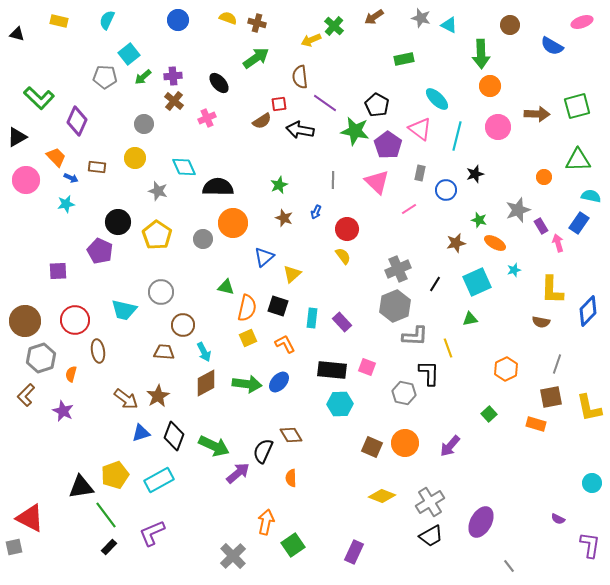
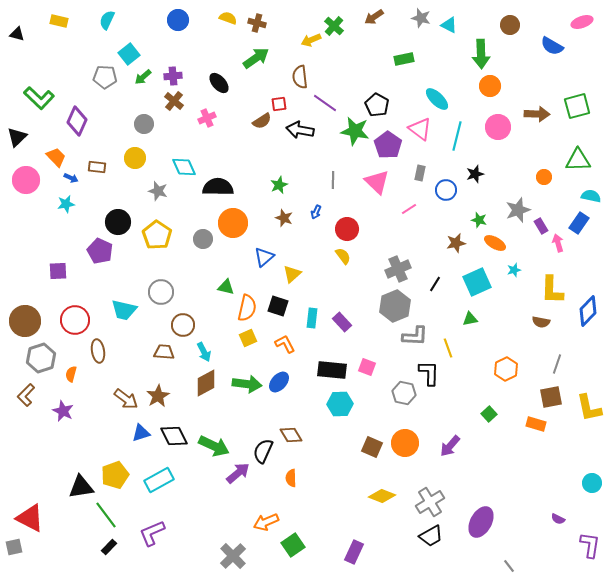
black triangle at (17, 137): rotated 15 degrees counterclockwise
black diamond at (174, 436): rotated 48 degrees counterclockwise
orange arrow at (266, 522): rotated 125 degrees counterclockwise
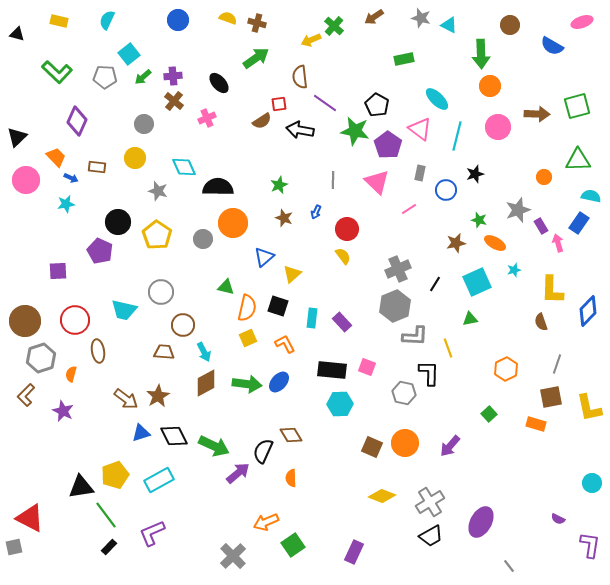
green L-shape at (39, 98): moved 18 px right, 26 px up
brown semicircle at (541, 322): rotated 60 degrees clockwise
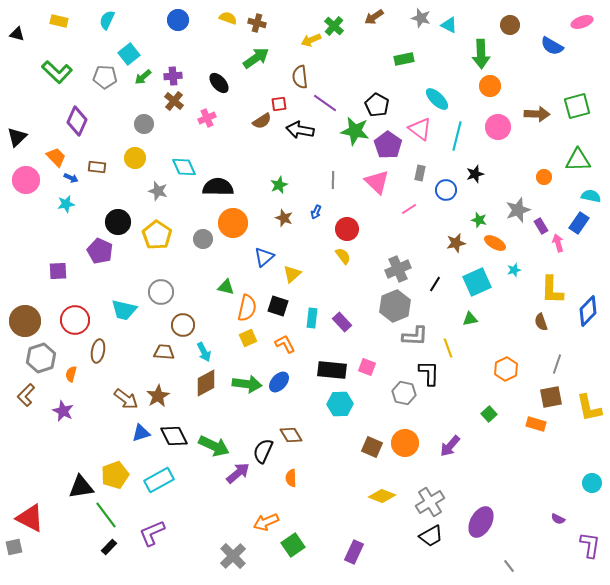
brown ellipse at (98, 351): rotated 20 degrees clockwise
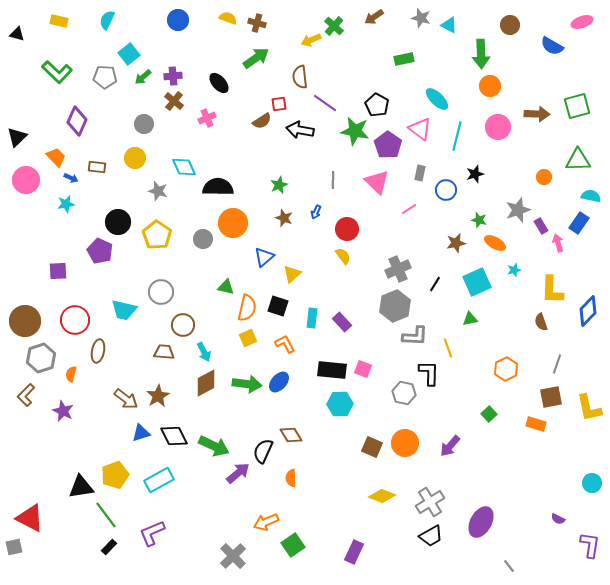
pink square at (367, 367): moved 4 px left, 2 px down
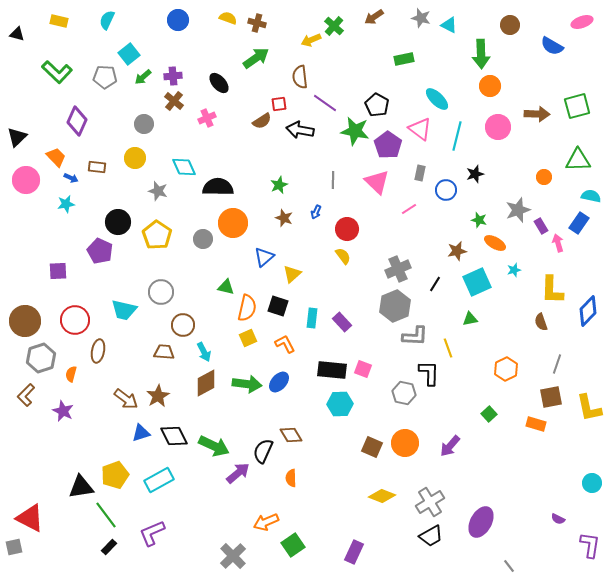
brown star at (456, 243): moved 1 px right, 8 px down
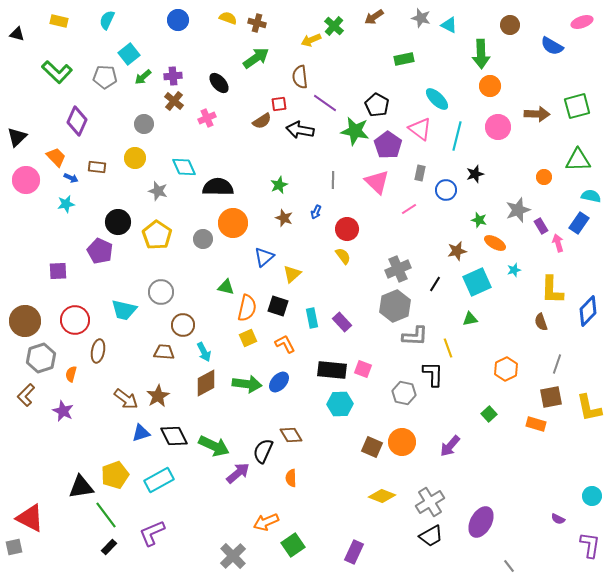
cyan rectangle at (312, 318): rotated 18 degrees counterclockwise
black L-shape at (429, 373): moved 4 px right, 1 px down
orange circle at (405, 443): moved 3 px left, 1 px up
cyan circle at (592, 483): moved 13 px down
